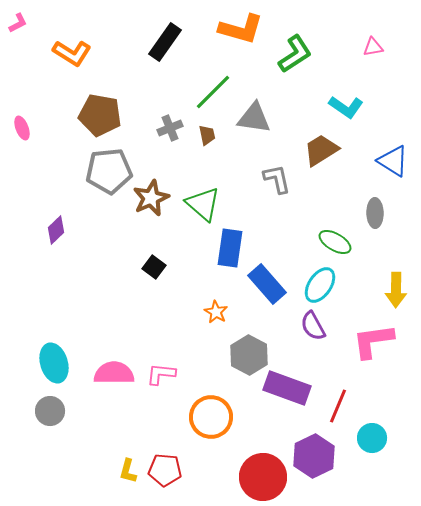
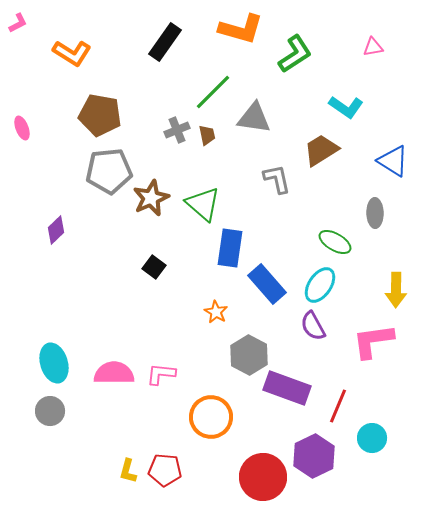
gray cross at (170, 128): moved 7 px right, 2 px down
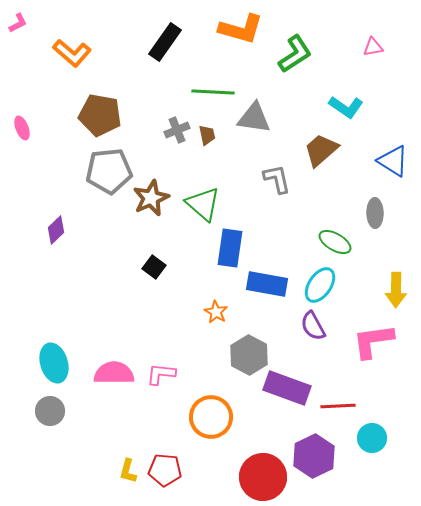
orange L-shape at (72, 53): rotated 9 degrees clockwise
green line at (213, 92): rotated 48 degrees clockwise
brown trapezoid at (321, 150): rotated 9 degrees counterclockwise
blue rectangle at (267, 284): rotated 39 degrees counterclockwise
red line at (338, 406): rotated 64 degrees clockwise
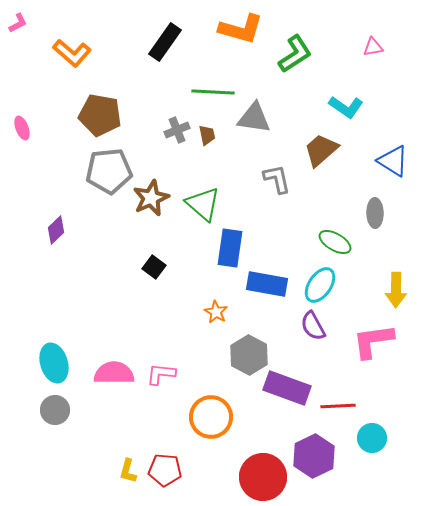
gray circle at (50, 411): moved 5 px right, 1 px up
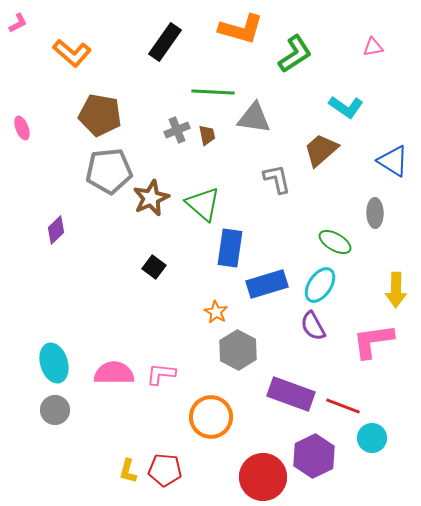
blue rectangle at (267, 284): rotated 27 degrees counterclockwise
gray hexagon at (249, 355): moved 11 px left, 5 px up
purple rectangle at (287, 388): moved 4 px right, 6 px down
red line at (338, 406): moved 5 px right; rotated 24 degrees clockwise
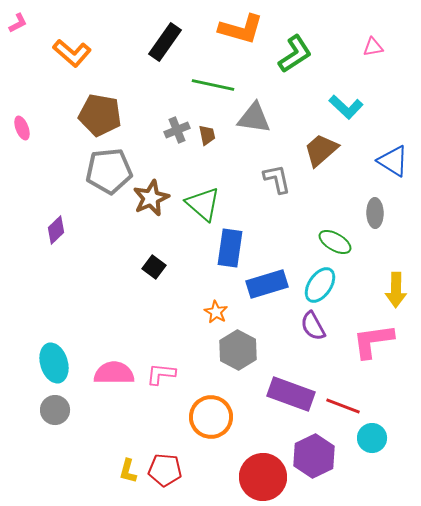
green line at (213, 92): moved 7 px up; rotated 9 degrees clockwise
cyan L-shape at (346, 107): rotated 8 degrees clockwise
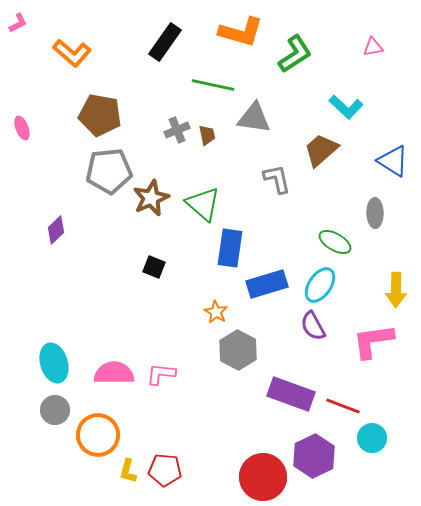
orange L-shape at (241, 29): moved 3 px down
black square at (154, 267): rotated 15 degrees counterclockwise
orange circle at (211, 417): moved 113 px left, 18 px down
